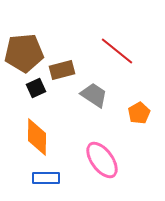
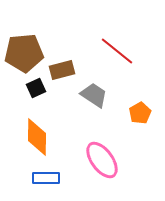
orange pentagon: moved 1 px right
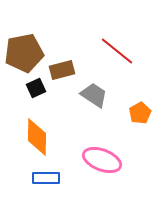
brown pentagon: rotated 6 degrees counterclockwise
pink ellipse: rotated 33 degrees counterclockwise
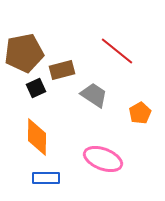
pink ellipse: moved 1 px right, 1 px up
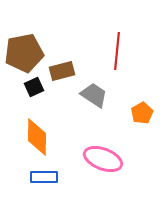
red line: rotated 57 degrees clockwise
brown rectangle: moved 1 px down
black square: moved 2 px left, 1 px up
orange pentagon: moved 2 px right
blue rectangle: moved 2 px left, 1 px up
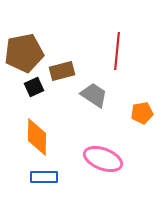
orange pentagon: rotated 20 degrees clockwise
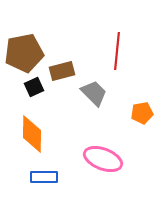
gray trapezoid: moved 2 px up; rotated 12 degrees clockwise
orange diamond: moved 5 px left, 3 px up
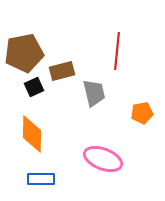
gray trapezoid: rotated 32 degrees clockwise
blue rectangle: moved 3 px left, 2 px down
